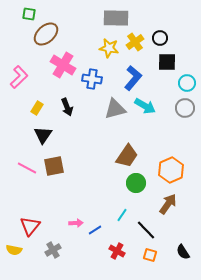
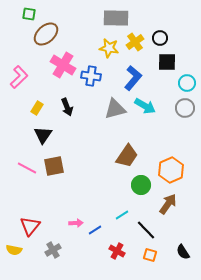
blue cross: moved 1 px left, 3 px up
green circle: moved 5 px right, 2 px down
cyan line: rotated 24 degrees clockwise
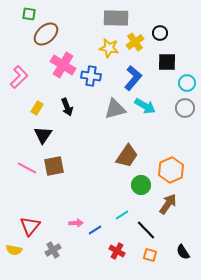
black circle: moved 5 px up
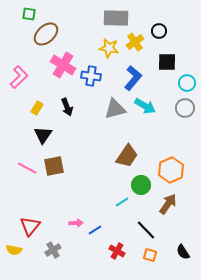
black circle: moved 1 px left, 2 px up
cyan line: moved 13 px up
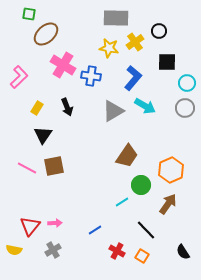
gray triangle: moved 2 px left, 2 px down; rotated 15 degrees counterclockwise
pink arrow: moved 21 px left
orange square: moved 8 px left, 1 px down; rotated 16 degrees clockwise
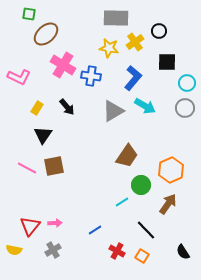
pink L-shape: rotated 70 degrees clockwise
black arrow: rotated 18 degrees counterclockwise
